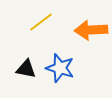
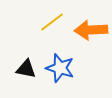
yellow line: moved 11 px right
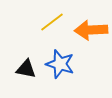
blue star: moved 4 px up
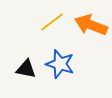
orange arrow: moved 5 px up; rotated 24 degrees clockwise
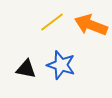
blue star: moved 1 px right, 1 px down
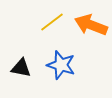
black triangle: moved 5 px left, 1 px up
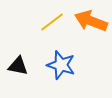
orange arrow: moved 4 px up
black triangle: moved 3 px left, 2 px up
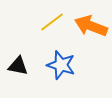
orange arrow: moved 5 px down
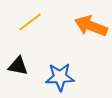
yellow line: moved 22 px left
blue star: moved 1 px left, 12 px down; rotated 20 degrees counterclockwise
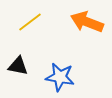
orange arrow: moved 4 px left, 4 px up
blue star: rotated 12 degrees clockwise
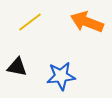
black triangle: moved 1 px left, 1 px down
blue star: moved 1 px right, 1 px up; rotated 16 degrees counterclockwise
